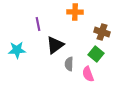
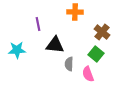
brown cross: rotated 21 degrees clockwise
black triangle: rotated 42 degrees clockwise
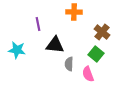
orange cross: moved 1 px left
cyan star: rotated 12 degrees clockwise
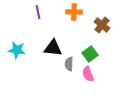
purple line: moved 12 px up
brown cross: moved 7 px up
black triangle: moved 2 px left, 3 px down
green square: moved 6 px left; rotated 14 degrees clockwise
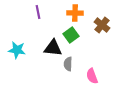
orange cross: moved 1 px right, 1 px down
green square: moved 19 px left, 19 px up
gray semicircle: moved 1 px left
pink semicircle: moved 4 px right, 2 px down
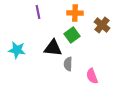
green square: moved 1 px right
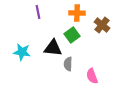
orange cross: moved 2 px right
cyan star: moved 5 px right, 2 px down
